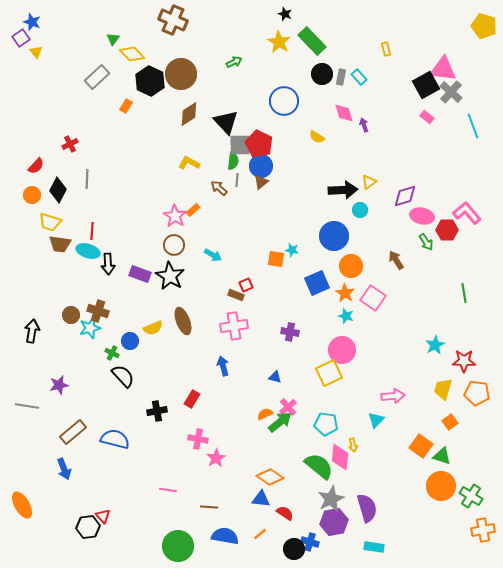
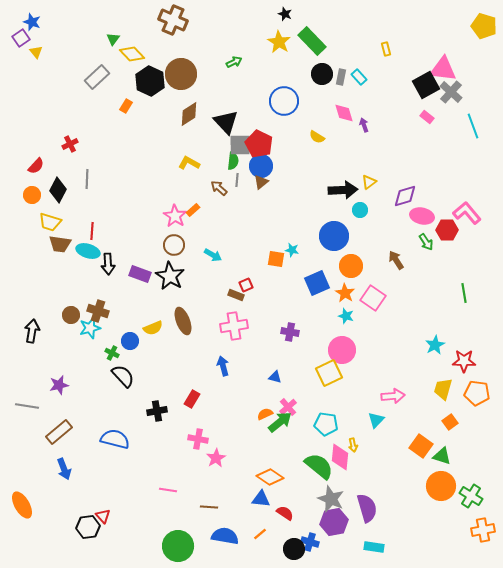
brown rectangle at (73, 432): moved 14 px left
gray star at (331, 499): rotated 24 degrees counterclockwise
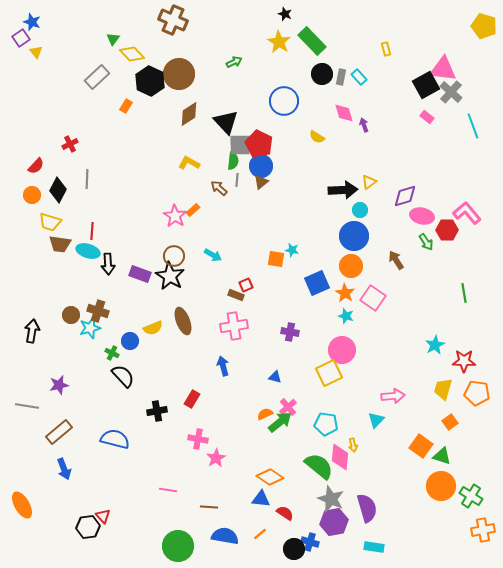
brown circle at (181, 74): moved 2 px left
blue circle at (334, 236): moved 20 px right
brown circle at (174, 245): moved 11 px down
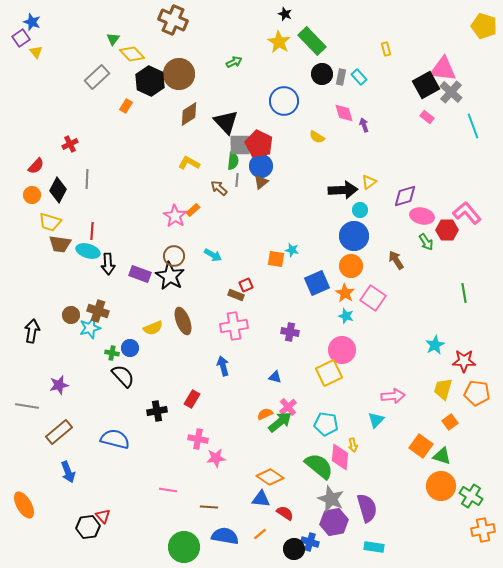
blue circle at (130, 341): moved 7 px down
green cross at (112, 353): rotated 16 degrees counterclockwise
pink star at (216, 458): rotated 24 degrees clockwise
blue arrow at (64, 469): moved 4 px right, 3 px down
orange ellipse at (22, 505): moved 2 px right
green circle at (178, 546): moved 6 px right, 1 px down
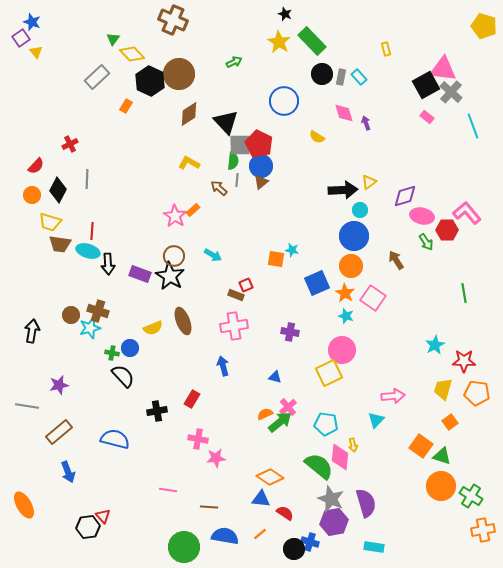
purple arrow at (364, 125): moved 2 px right, 2 px up
purple semicircle at (367, 508): moved 1 px left, 5 px up
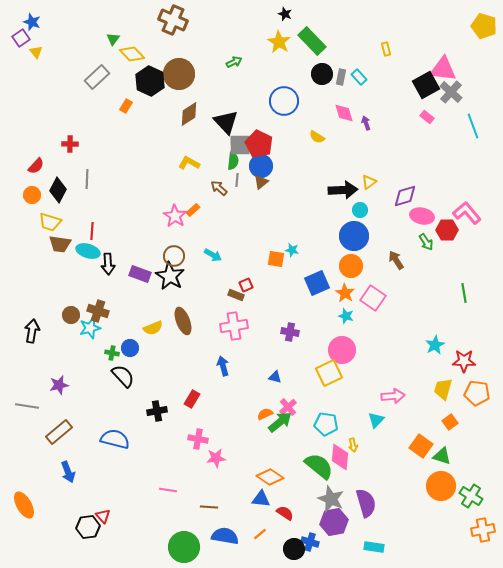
red cross at (70, 144): rotated 28 degrees clockwise
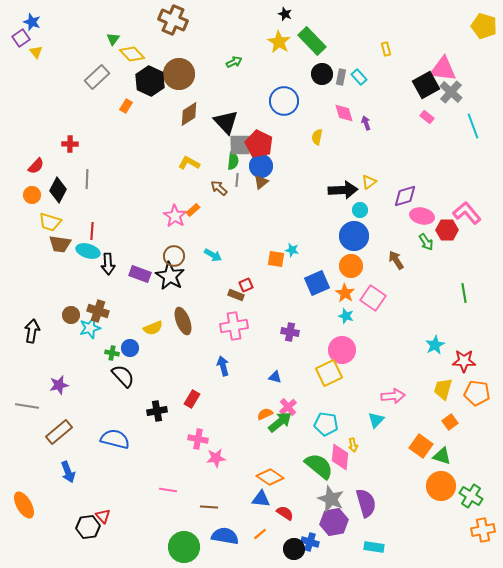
yellow semicircle at (317, 137): rotated 70 degrees clockwise
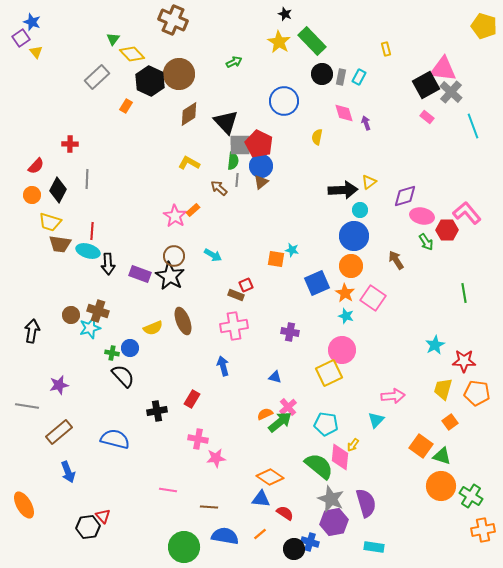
cyan rectangle at (359, 77): rotated 70 degrees clockwise
yellow arrow at (353, 445): rotated 48 degrees clockwise
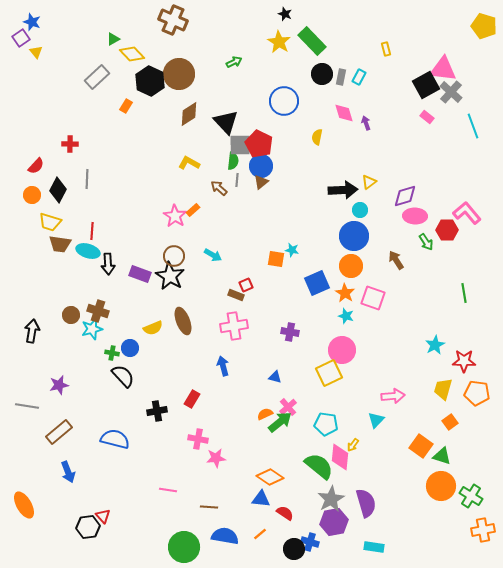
green triangle at (113, 39): rotated 24 degrees clockwise
pink ellipse at (422, 216): moved 7 px left; rotated 10 degrees counterclockwise
pink square at (373, 298): rotated 15 degrees counterclockwise
cyan star at (90, 328): moved 2 px right, 1 px down
gray star at (331, 499): rotated 20 degrees clockwise
